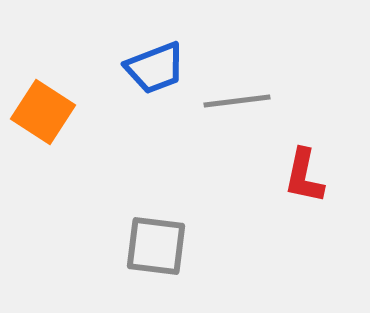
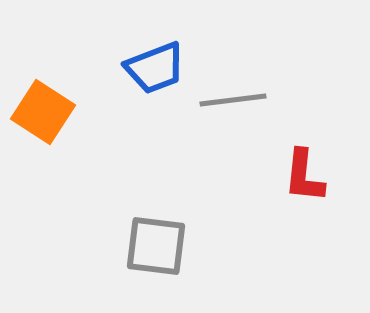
gray line: moved 4 px left, 1 px up
red L-shape: rotated 6 degrees counterclockwise
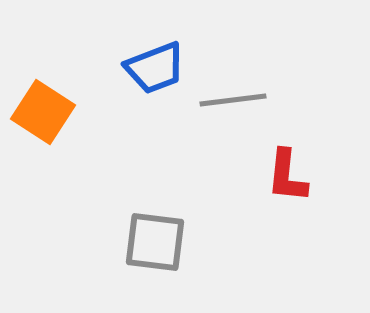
red L-shape: moved 17 px left
gray square: moved 1 px left, 4 px up
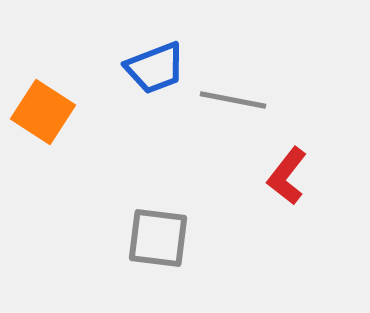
gray line: rotated 18 degrees clockwise
red L-shape: rotated 32 degrees clockwise
gray square: moved 3 px right, 4 px up
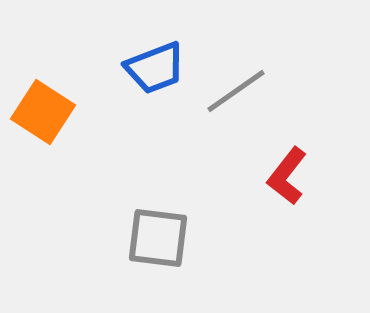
gray line: moved 3 px right, 9 px up; rotated 46 degrees counterclockwise
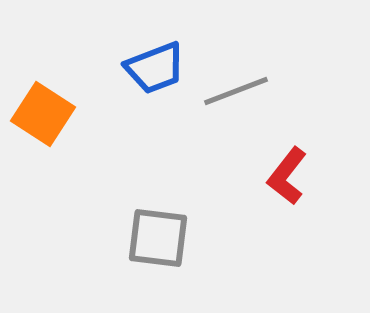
gray line: rotated 14 degrees clockwise
orange square: moved 2 px down
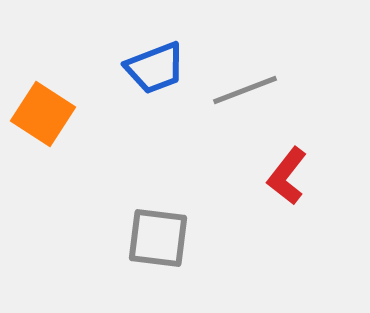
gray line: moved 9 px right, 1 px up
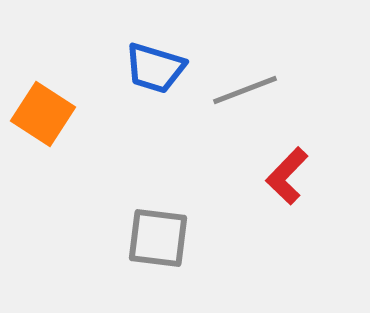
blue trapezoid: rotated 38 degrees clockwise
red L-shape: rotated 6 degrees clockwise
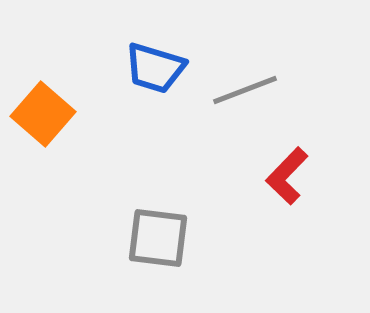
orange square: rotated 8 degrees clockwise
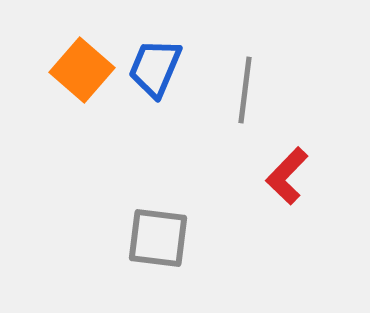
blue trapezoid: rotated 96 degrees clockwise
gray line: rotated 62 degrees counterclockwise
orange square: moved 39 px right, 44 px up
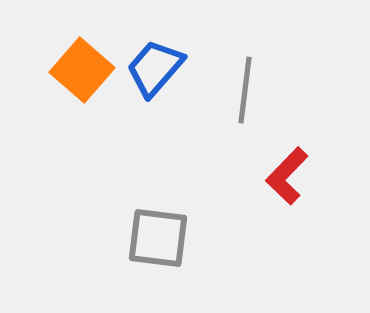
blue trapezoid: rotated 18 degrees clockwise
